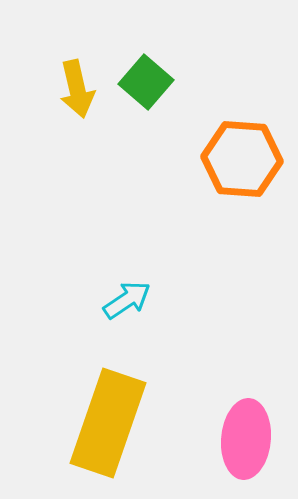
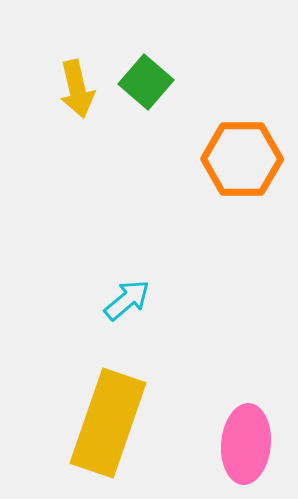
orange hexagon: rotated 4 degrees counterclockwise
cyan arrow: rotated 6 degrees counterclockwise
pink ellipse: moved 5 px down
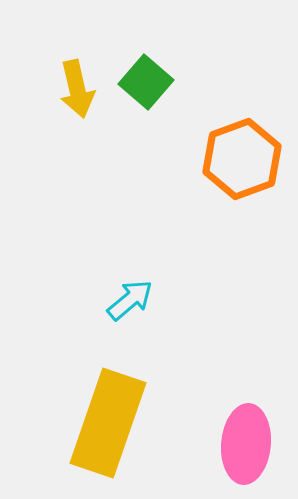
orange hexagon: rotated 20 degrees counterclockwise
cyan arrow: moved 3 px right
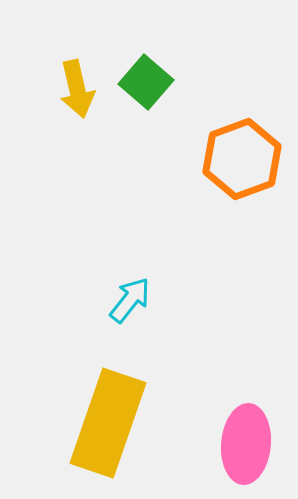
cyan arrow: rotated 12 degrees counterclockwise
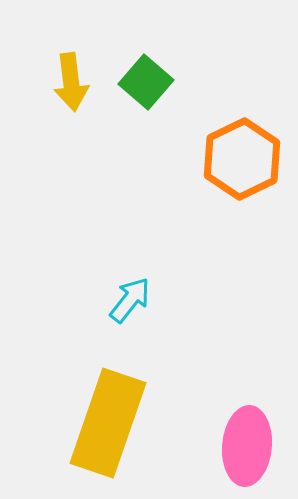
yellow arrow: moved 6 px left, 7 px up; rotated 6 degrees clockwise
orange hexagon: rotated 6 degrees counterclockwise
pink ellipse: moved 1 px right, 2 px down
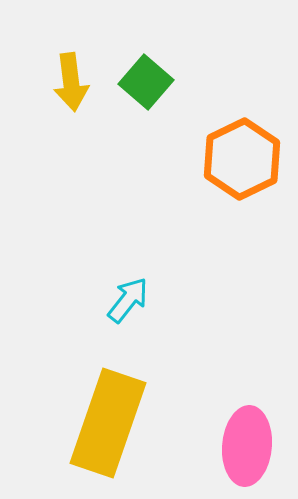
cyan arrow: moved 2 px left
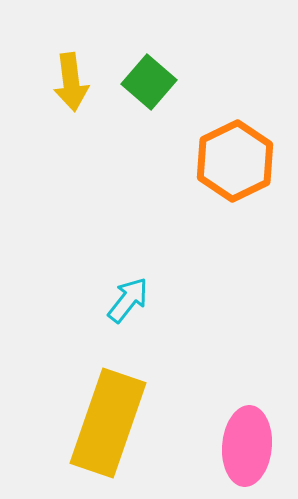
green square: moved 3 px right
orange hexagon: moved 7 px left, 2 px down
